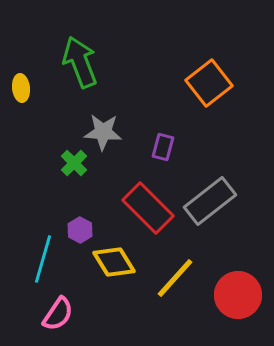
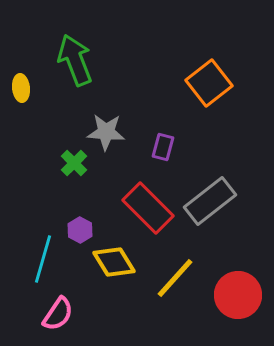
green arrow: moved 5 px left, 2 px up
gray star: moved 3 px right
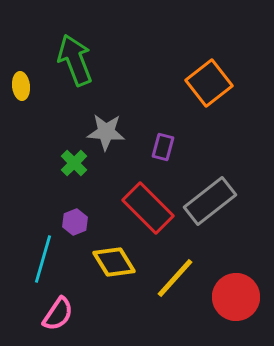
yellow ellipse: moved 2 px up
purple hexagon: moved 5 px left, 8 px up; rotated 10 degrees clockwise
red circle: moved 2 px left, 2 px down
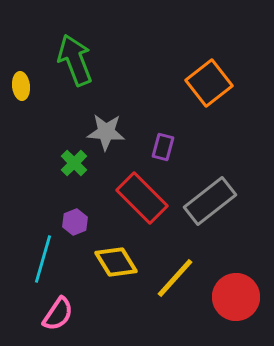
red rectangle: moved 6 px left, 10 px up
yellow diamond: moved 2 px right
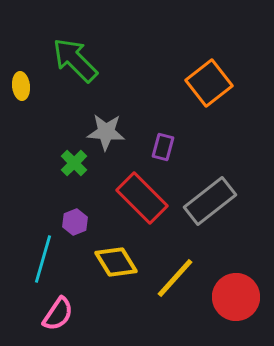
green arrow: rotated 24 degrees counterclockwise
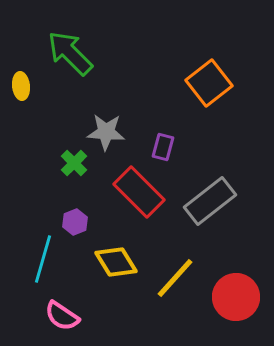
green arrow: moved 5 px left, 7 px up
red rectangle: moved 3 px left, 6 px up
pink semicircle: moved 4 px right, 2 px down; rotated 90 degrees clockwise
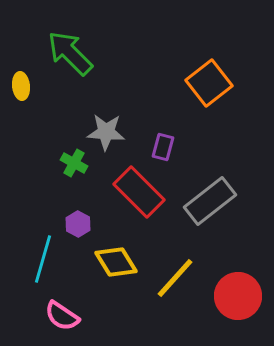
green cross: rotated 16 degrees counterclockwise
purple hexagon: moved 3 px right, 2 px down; rotated 10 degrees counterclockwise
red circle: moved 2 px right, 1 px up
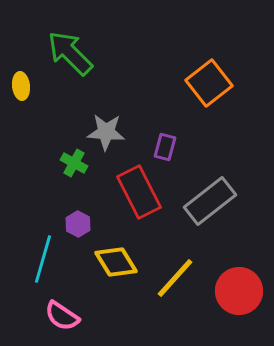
purple rectangle: moved 2 px right
red rectangle: rotated 18 degrees clockwise
red circle: moved 1 px right, 5 px up
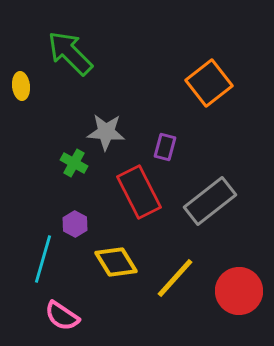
purple hexagon: moved 3 px left
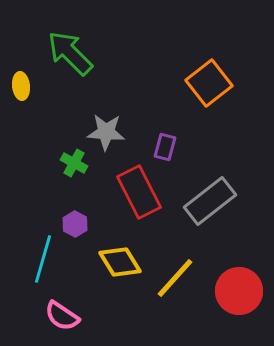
yellow diamond: moved 4 px right
